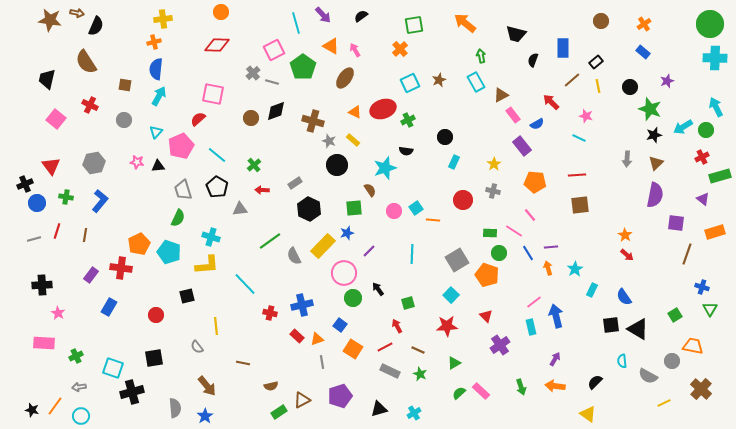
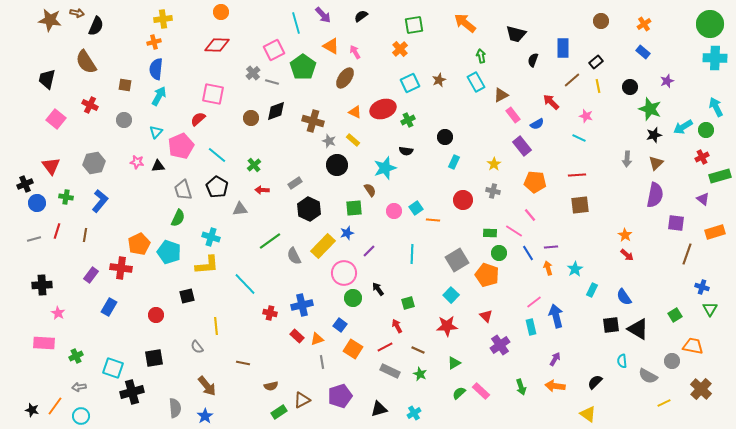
pink arrow at (355, 50): moved 2 px down
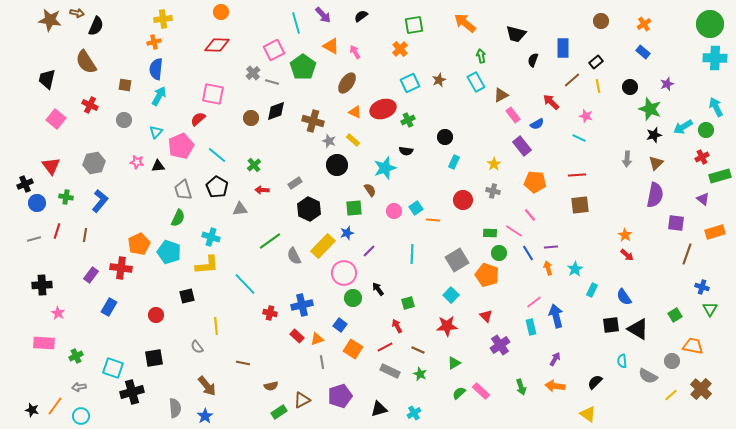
brown ellipse at (345, 78): moved 2 px right, 5 px down
purple star at (667, 81): moved 3 px down
yellow line at (664, 403): moved 7 px right, 8 px up; rotated 16 degrees counterclockwise
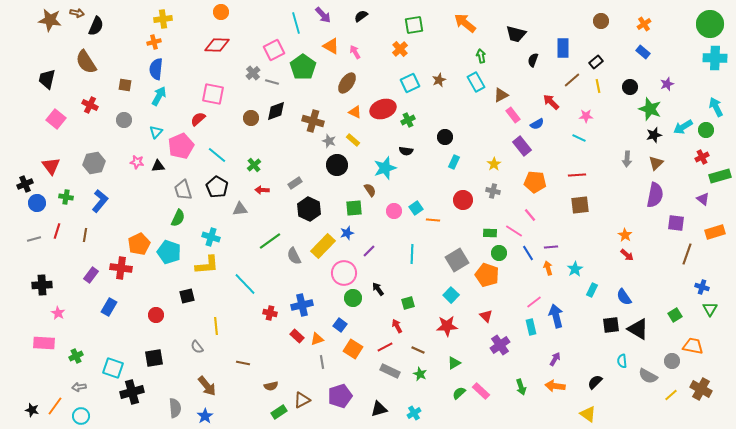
pink star at (586, 116): rotated 16 degrees counterclockwise
brown cross at (701, 389): rotated 15 degrees counterclockwise
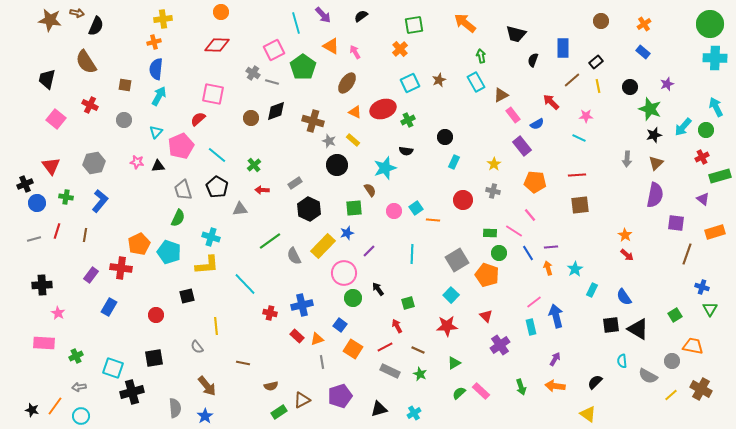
gray cross at (253, 73): rotated 16 degrees counterclockwise
cyan arrow at (683, 127): rotated 18 degrees counterclockwise
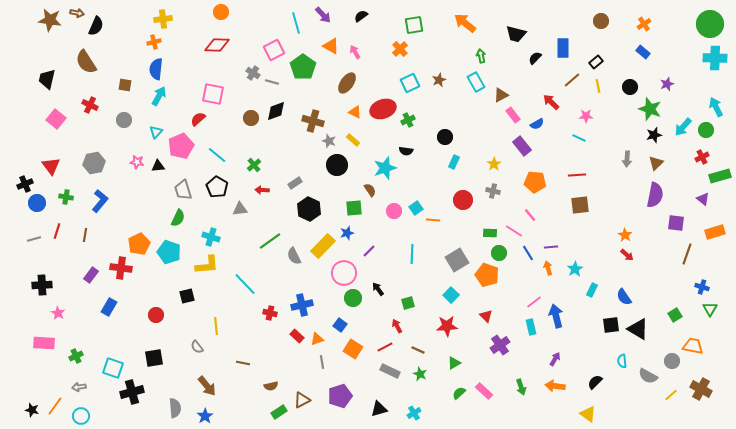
black semicircle at (533, 60): moved 2 px right, 2 px up; rotated 24 degrees clockwise
pink rectangle at (481, 391): moved 3 px right
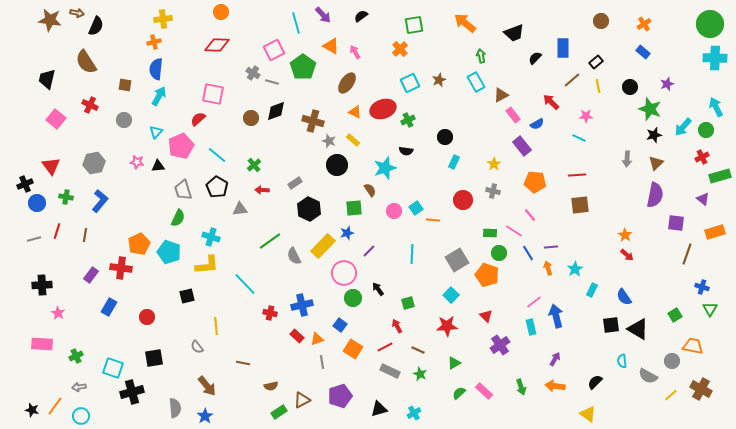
black trapezoid at (516, 34): moved 2 px left, 1 px up; rotated 35 degrees counterclockwise
red circle at (156, 315): moved 9 px left, 2 px down
pink rectangle at (44, 343): moved 2 px left, 1 px down
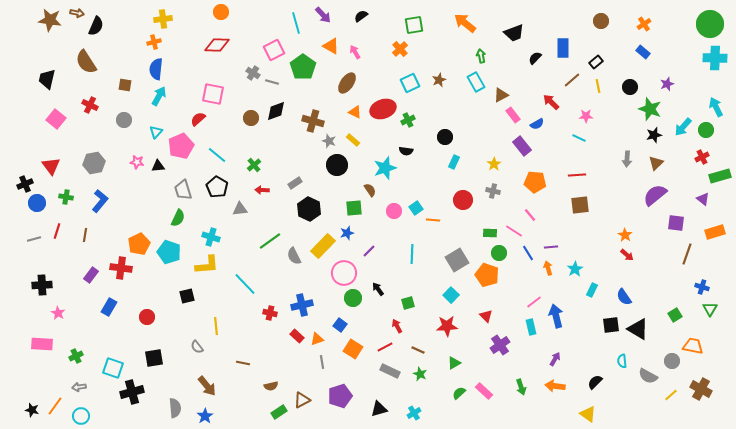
purple semicircle at (655, 195): rotated 140 degrees counterclockwise
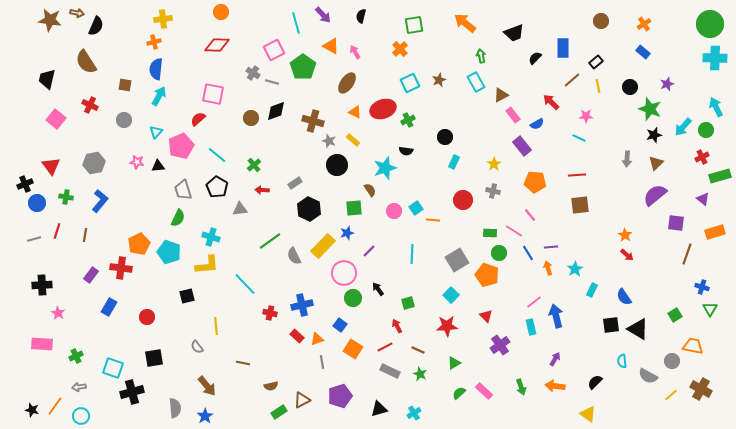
black semicircle at (361, 16): rotated 40 degrees counterclockwise
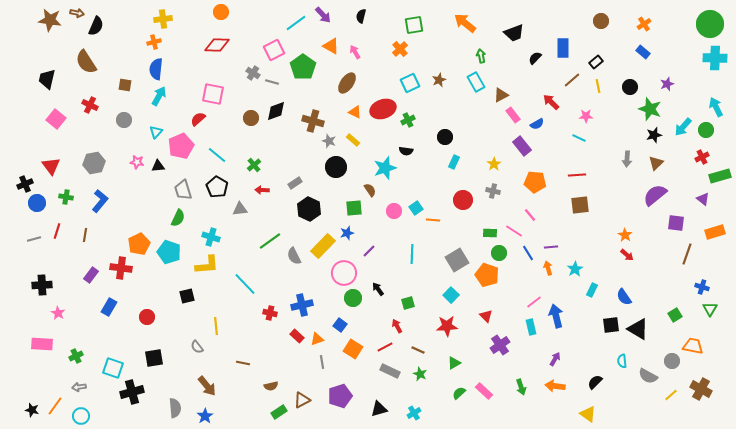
cyan line at (296, 23): rotated 70 degrees clockwise
black circle at (337, 165): moved 1 px left, 2 px down
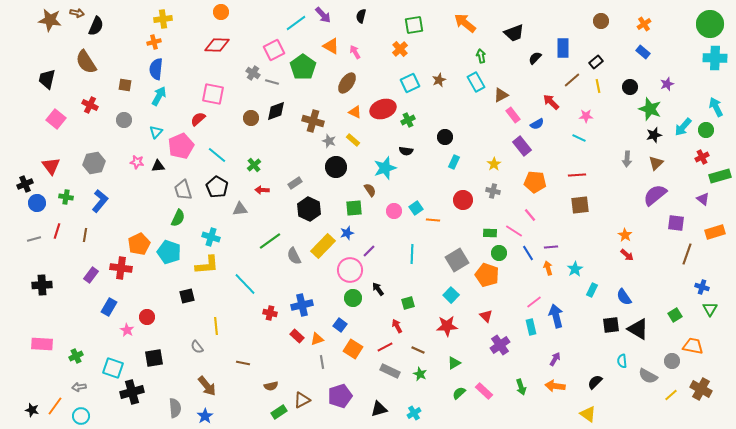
pink circle at (344, 273): moved 6 px right, 3 px up
pink star at (58, 313): moved 69 px right, 17 px down
